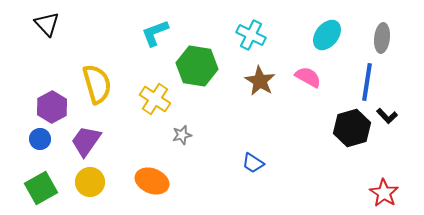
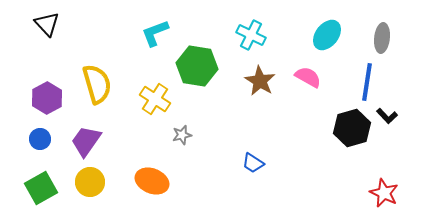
purple hexagon: moved 5 px left, 9 px up
red star: rotated 8 degrees counterclockwise
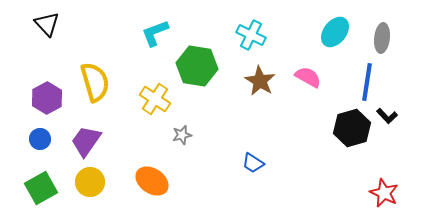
cyan ellipse: moved 8 px right, 3 px up
yellow semicircle: moved 2 px left, 2 px up
orange ellipse: rotated 12 degrees clockwise
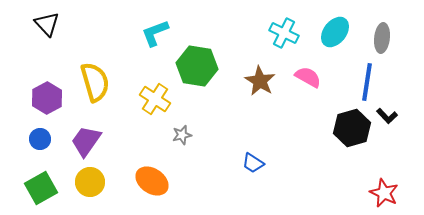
cyan cross: moved 33 px right, 2 px up
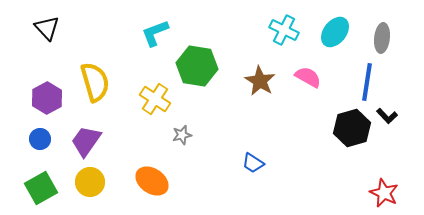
black triangle: moved 4 px down
cyan cross: moved 3 px up
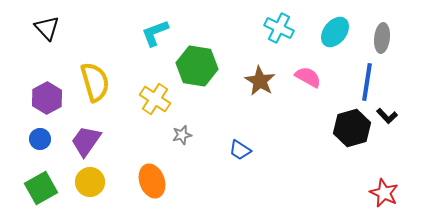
cyan cross: moved 5 px left, 2 px up
blue trapezoid: moved 13 px left, 13 px up
orange ellipse: rotated 36 degrees clockwise
